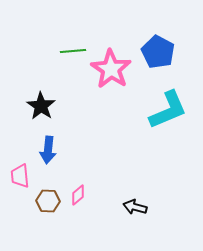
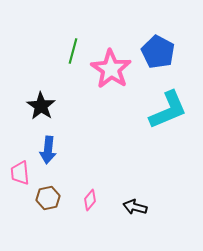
green line: rotated 70 degrees counterclockwise
pink trapezoid: moved 3 px up
pink diamond: moved 12 px right, 5 px down; rotated 10 degrees counterclockwise
brown hexagon: moved 3 px up; rotated 15 degrees counterclockwise
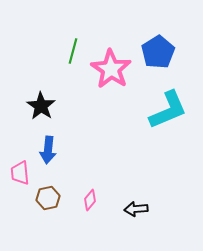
blue pentagon: rotated 12 degrees clockwise
black arrow: moved 1 px right, 2 px down; rotated 20 degrees counterclockwise
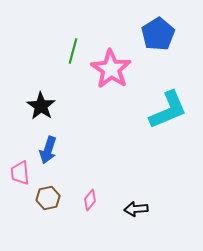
blue pentagon: moved 18 px up
blue arrow: rotated 12 degrees clockwise
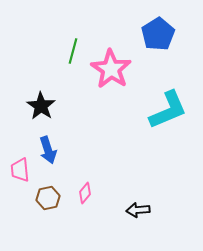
blue arrow: rotated 36 degrees counterclockwise
pink trapezoid: moved 3 px up
pink diamond: moved 5 px left, 7 px up
black arrow: moved 2 px right, 1 px down
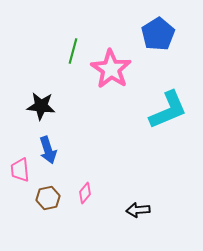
black star: rotated 28 degrees counterclockwise
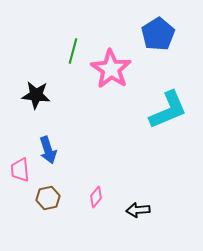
black star: moved 5 px left, 11 px up
pink diamond: moved 11 px right, 4 px down
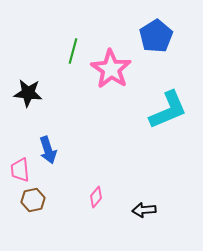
blue pentagon: moved 2 px left, 2 px down
black star: moved 8 px left, 2 px up
brown hexagon: moved 15 px left, 2 px down
black arrow: moved 6 px right
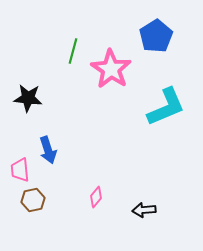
black star: moved 5 px down
cyan L-shape: moved 2 px left, 3 px up
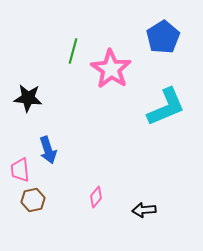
blue pentagon: moved 7 px right, 1 px down
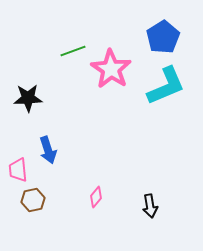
green line: rotated 55 degrees clockwise
black star: rotated 8 degrees counterclockwise
cyan L-shape: moved 21 px up
pink trapezoid: moved 2 px left
black arrow: moved 6 px right, 4 px up; rotated 95 degrees counterclockwise
